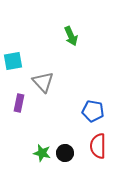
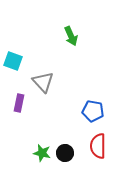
cyan square: rotated 30 degrees clockwise
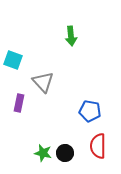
green arrow: rotated 18 degrees clockwise
cyan square: moved 1 px up
blue pentagon: moved 3 px left
green star: moved 1 px right
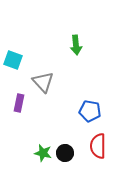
green arrow: moved 5 px right, 9 px down
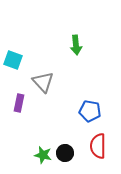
green star: moved 2 px down
